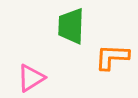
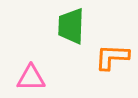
pink triangle: rotated 32 degrees clockwise
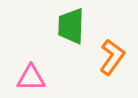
orange L-shape: rotated 123 degrees clockwise
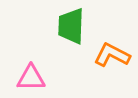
orange L-shape: moved 2 px up; rotated 99 degrees counterclockwise
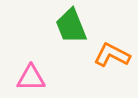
green trapezoid: rotated 24 degrees counterclockwise
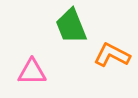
pink triangle: moved 1 px right, 6 px up
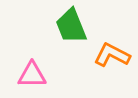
pink triangle: moved 3 px down
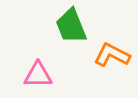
pink triangle: moved 6 px right
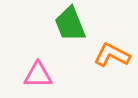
green trapezoid: moved 1 px left, 2 px up
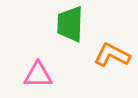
green trapezoid: rotated 24 degrees clockwise
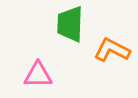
orange L-shape: moved 5 px up
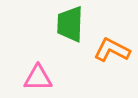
pink triangle: moved 3 px down
